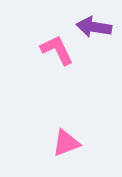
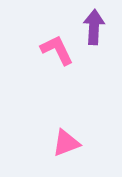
purple arrow: rotated 84 degrees clockwise
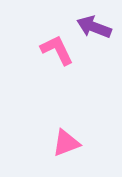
purple arrow: rotated 72 degrees counterclockwise
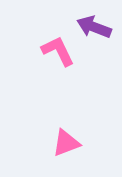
pink L-shape: moved 1 px right, 1 px down
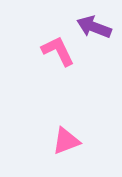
pink triangle: moved 2 px up
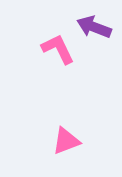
pink L-shape: moved 2 px up
